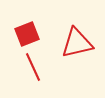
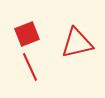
red line: moved 3 px left
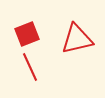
red triangle: moved 4 px up
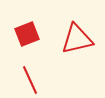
red line: moved 13 px down
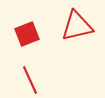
red triangle: moved 13 px up
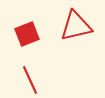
red triangle: moved 1 px left
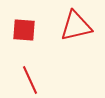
red square: moved 3 px left, 4 px up; rotated 25 degrees clockwise
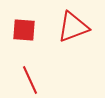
red triangle: moved 3 px left, 1 px down; rotated 8 degrees counterclockwise
